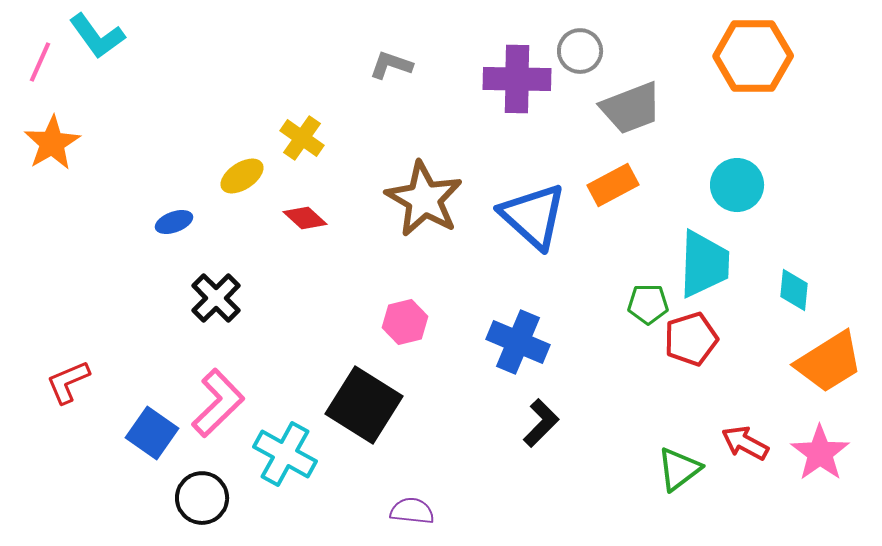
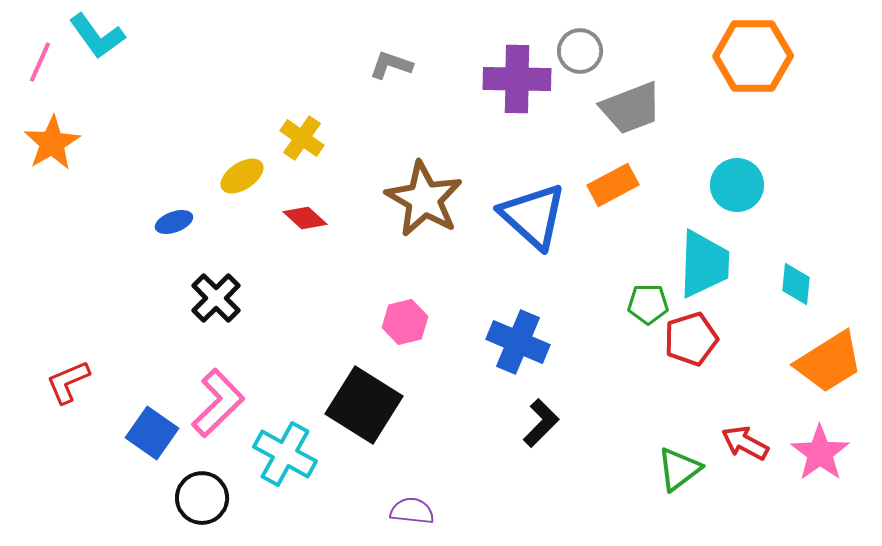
cyan diamond: moved 2 px right, 6 px up
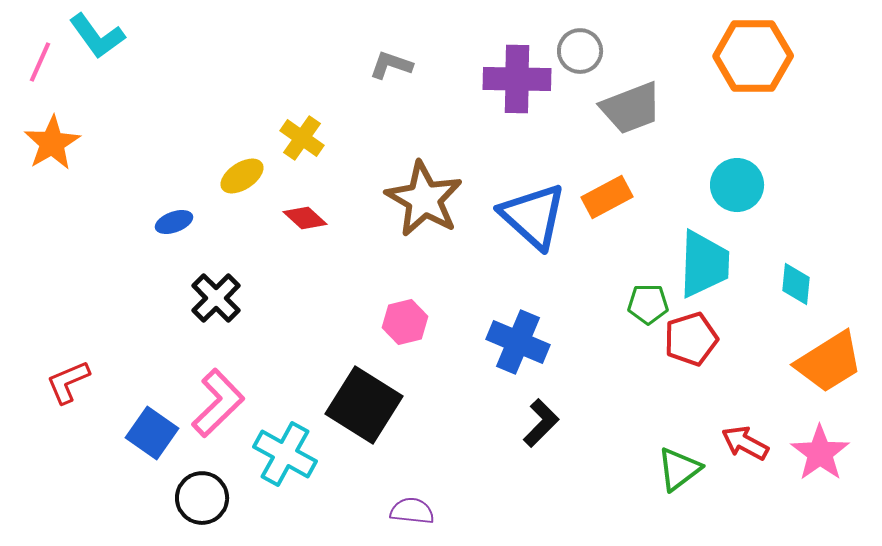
orange rectangle: moved 6 px left, 12 px down
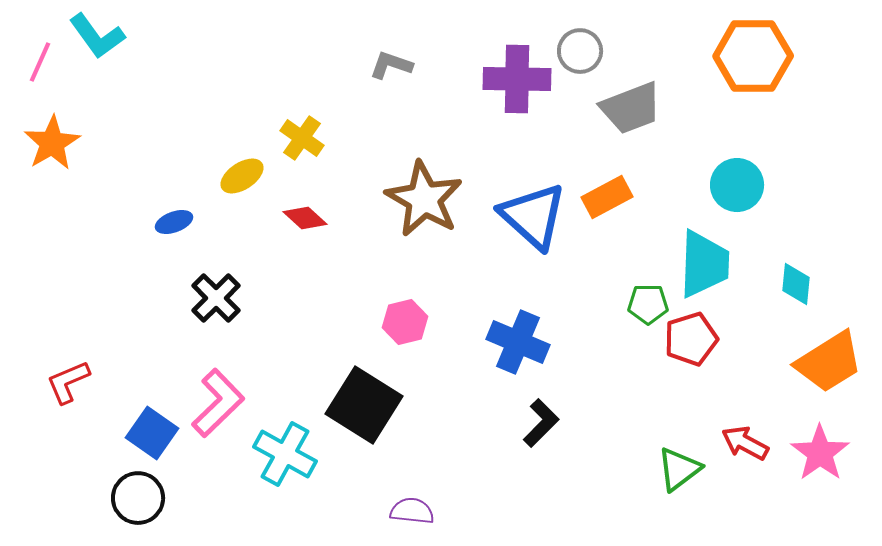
black circle: moved 64 px left
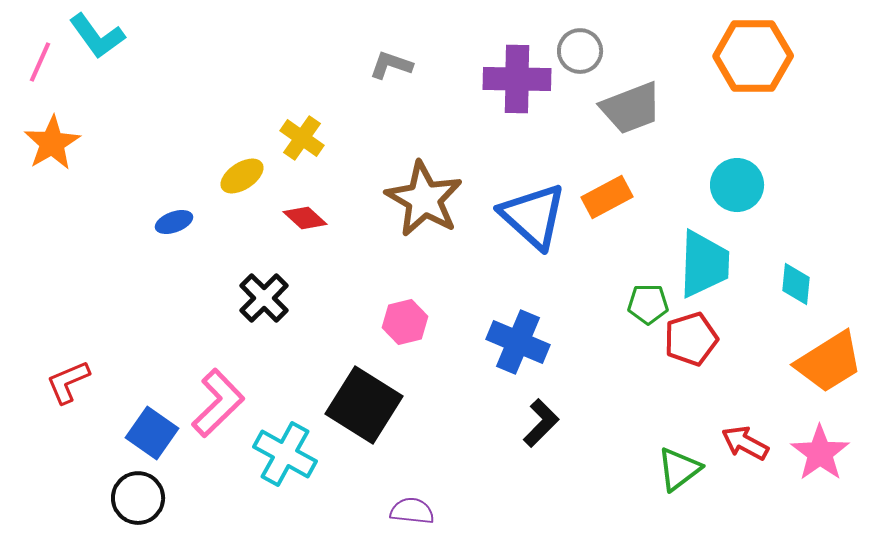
black cross: moved 48 px right
